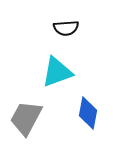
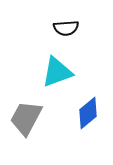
blue diamond: rotated 40 degrees clockwise
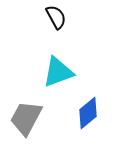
black semicircle: moved 10 px left, 11 px up; rotated 115 degrees counterclockwise
cyan triangle: moved 1 px right
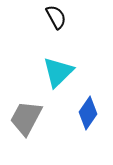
cyan triangle: rotated 24 degrees counterclockwise
blue diamond: rotated 16 degrees counterclockwise
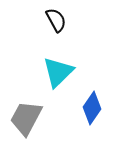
black semicircle: moved 3 px down
blue diamond: moved 4 px right, 5 px up
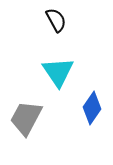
cyan triangle: rotated 20 degrees counterclockwise
